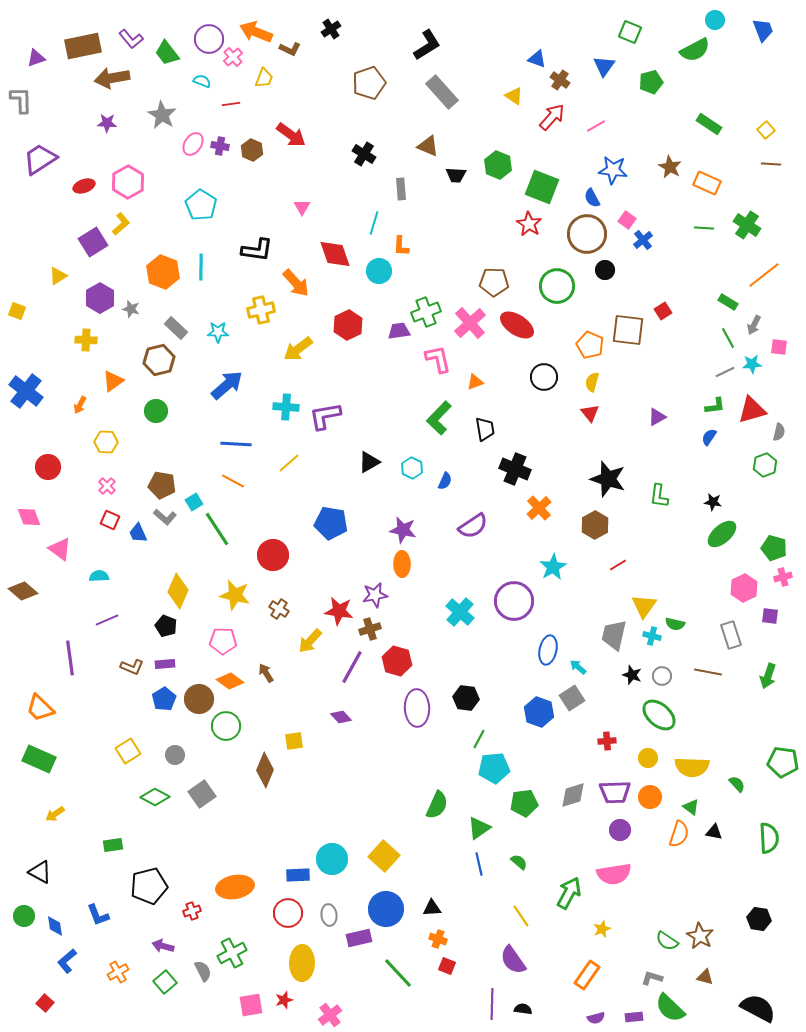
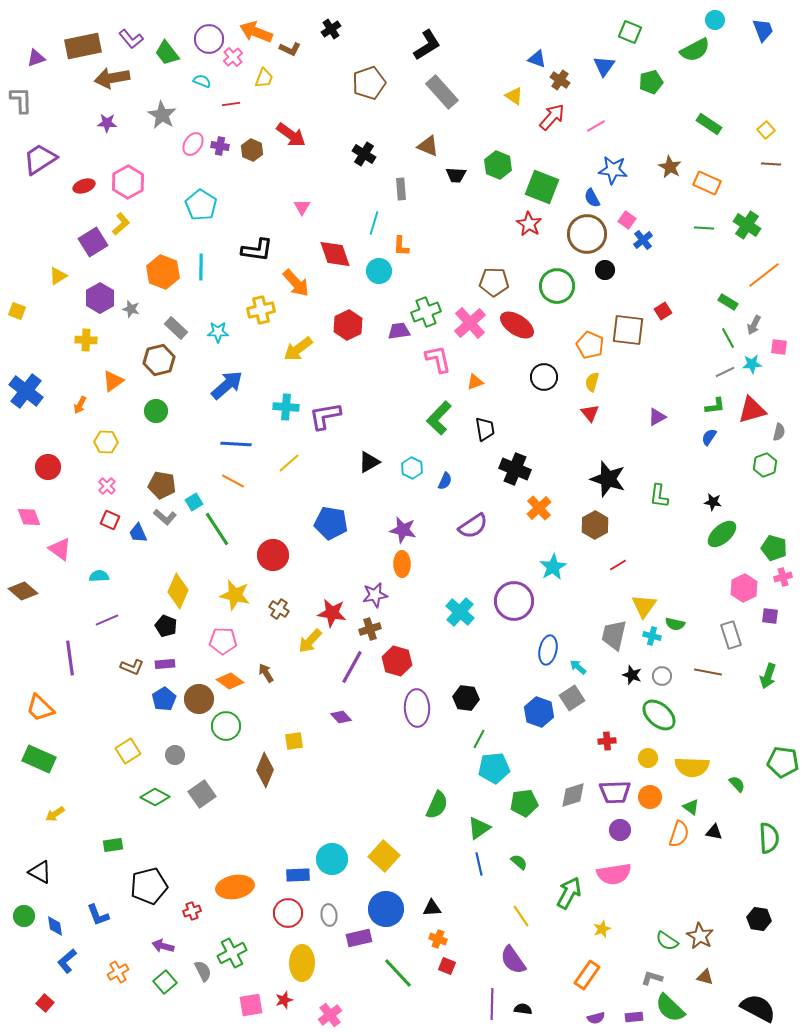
red star at (339, 611): moved 7 px left, 2 px down
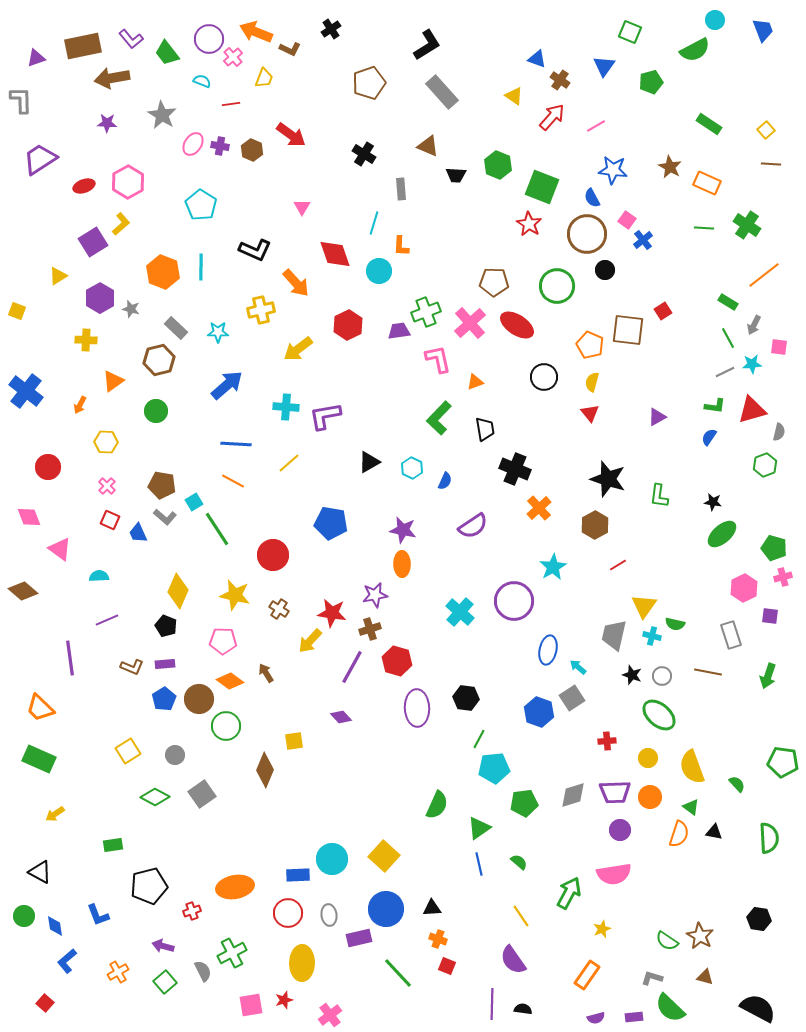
black L-shape at (257, 250): moved 2 px left; rotated 16 degrees clockwise
green L-shape at (715, 406): rotated 15 degrees clockwise
yellow semicircle at (692, 767): rotated 68 degrees clockwise
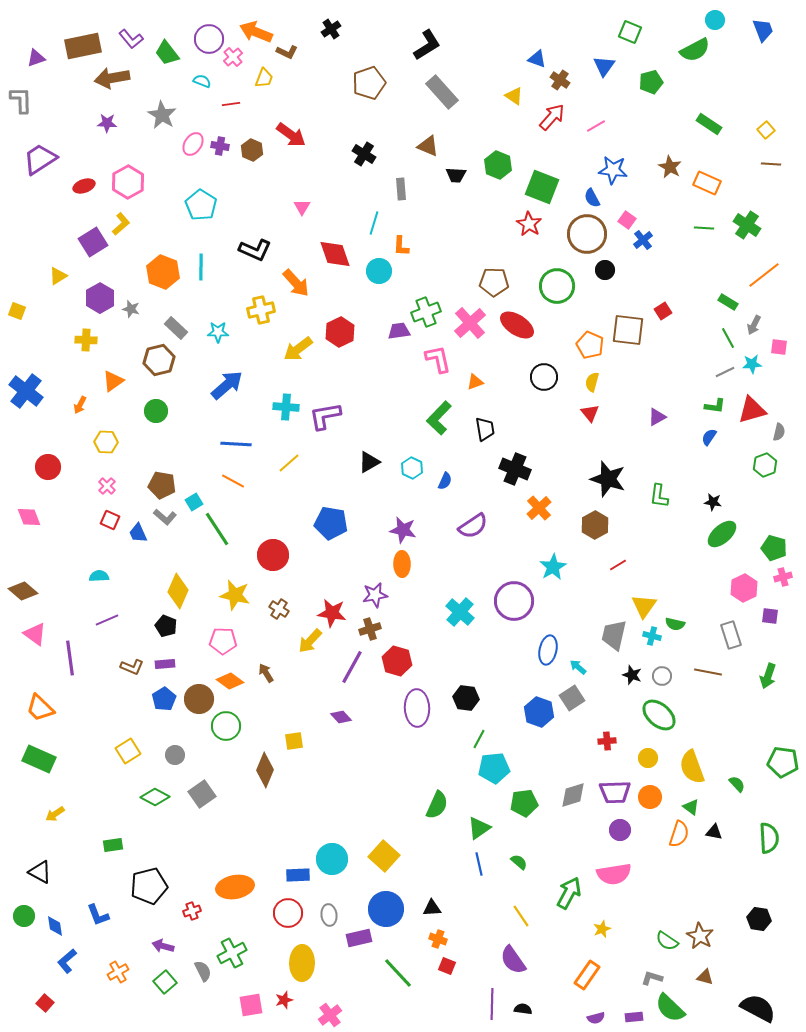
brown L-shape at (290, 49): moved 3 px left, 3 px down
red hexagon at (348, 325): moved 8 px left, 7 px down
pink triangle at (60, 549): moved 25 px left, 85 px down
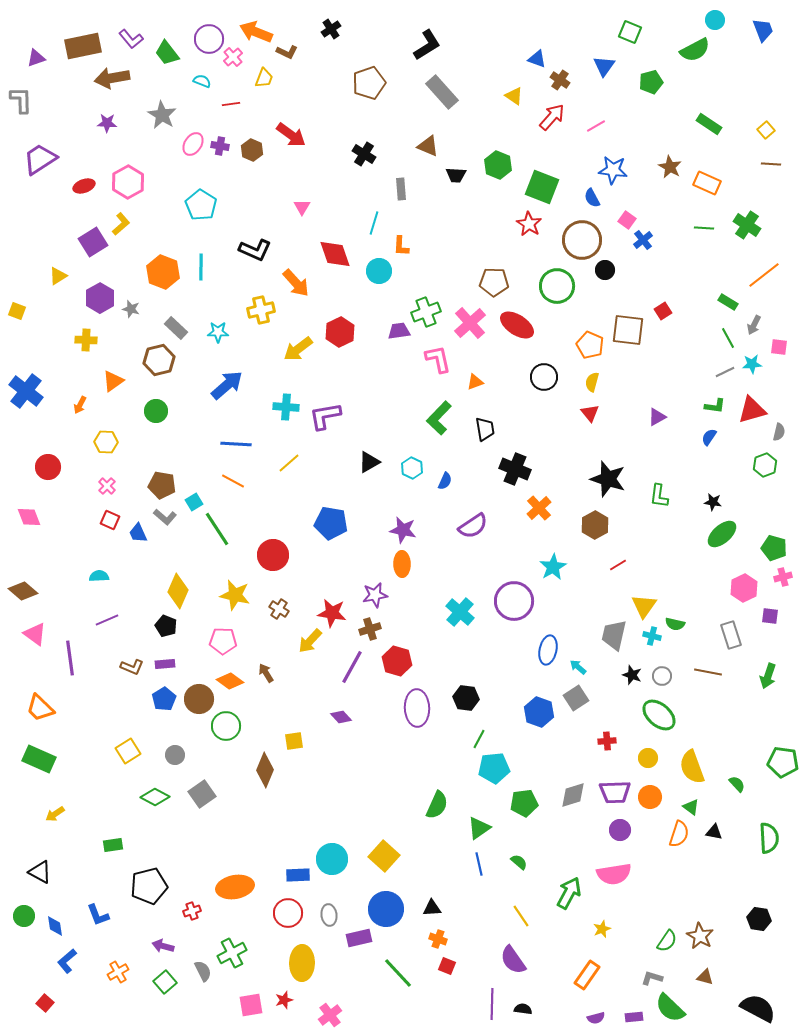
brown circle at (587, 234): moved 5 px left, 6 px down
gray square at (572, 698): moved 4 px right
green semicircle at (667, 941): rotated 90 degrees counterclockwise
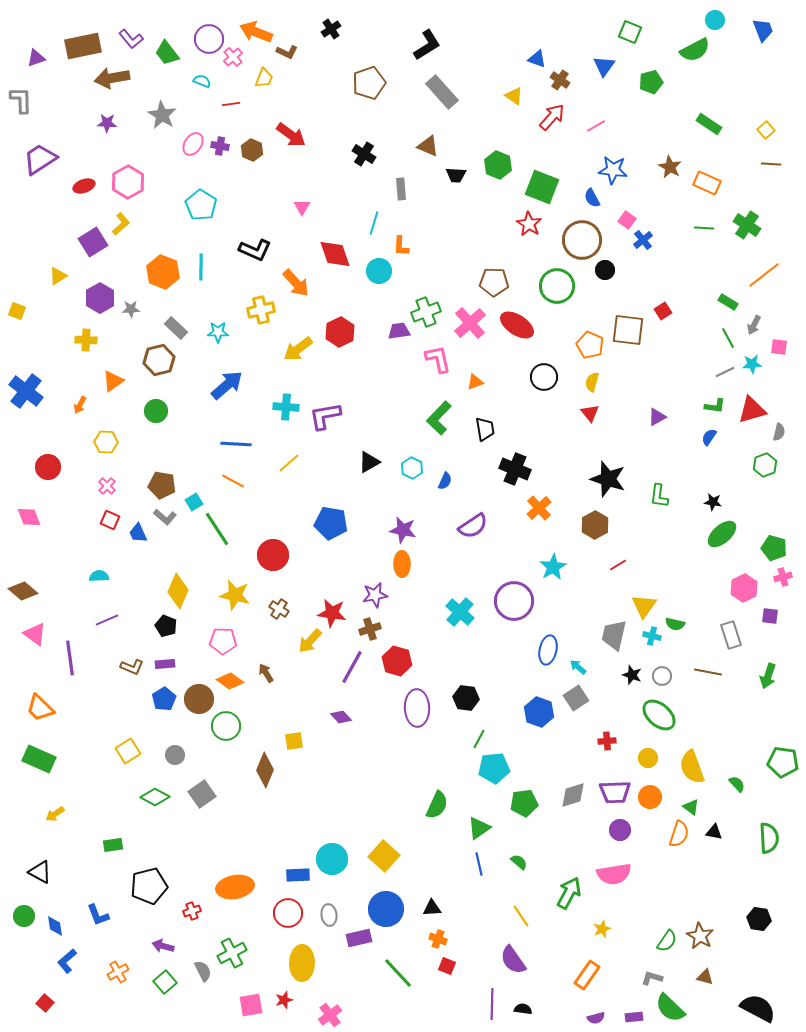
gray star at (131, 309): rotated 18 degrees counterclockwise
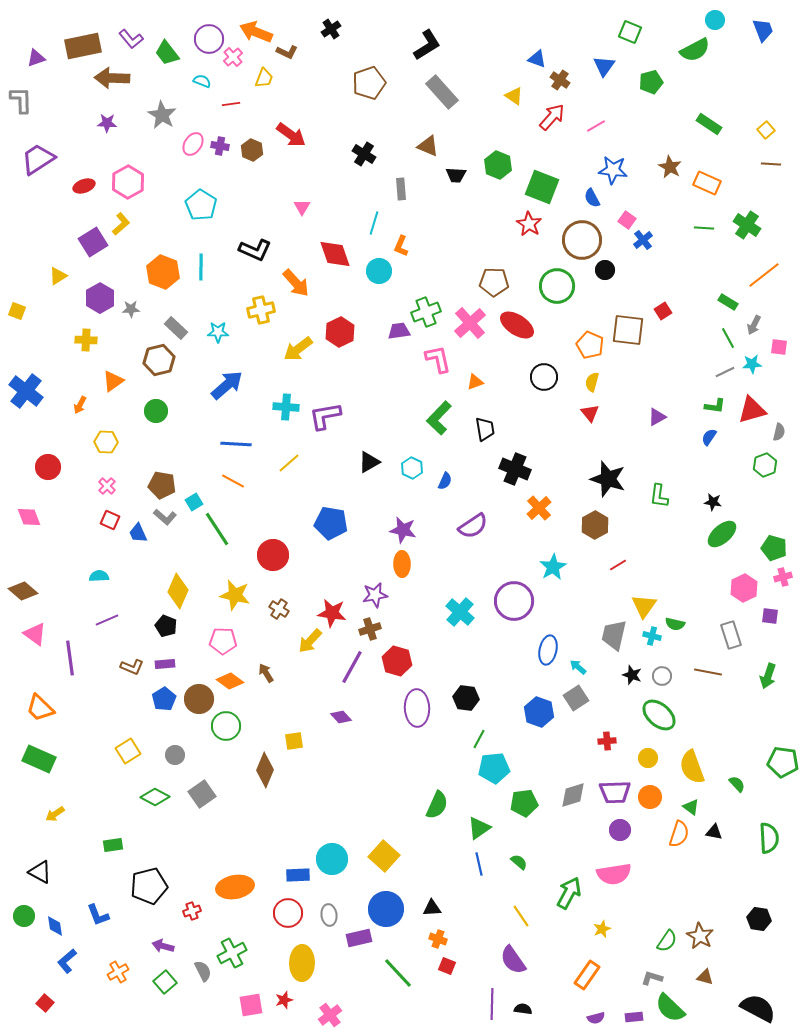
brown arrow at (112, 78): rotated 12 degrees clockwise
purple trapezoid at (40, 159): moved 2 px left
orange L-shape at (401, 246): rotated 20 degrees clockwise
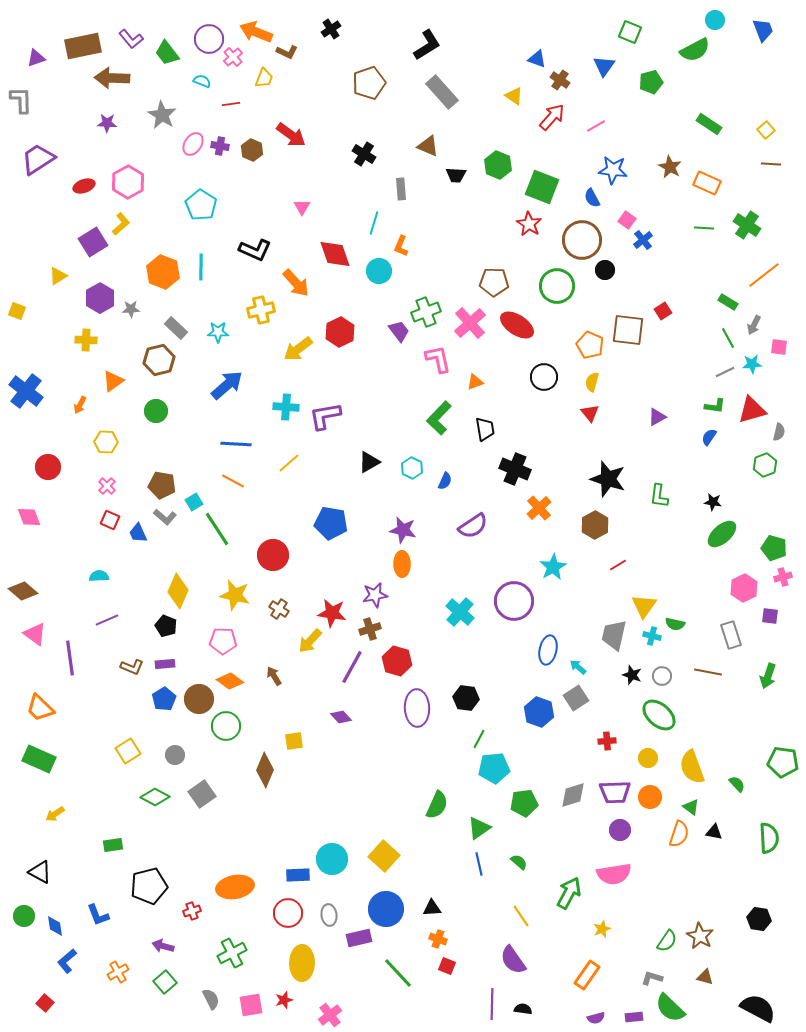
purple trapezoid at (399, 331): rotated 60 degrees clockwise
brown arrow at (266, 673): moved 8 px right, 3 px down
gray semicircle at (203, 971): moved 8 px right, 28 px down
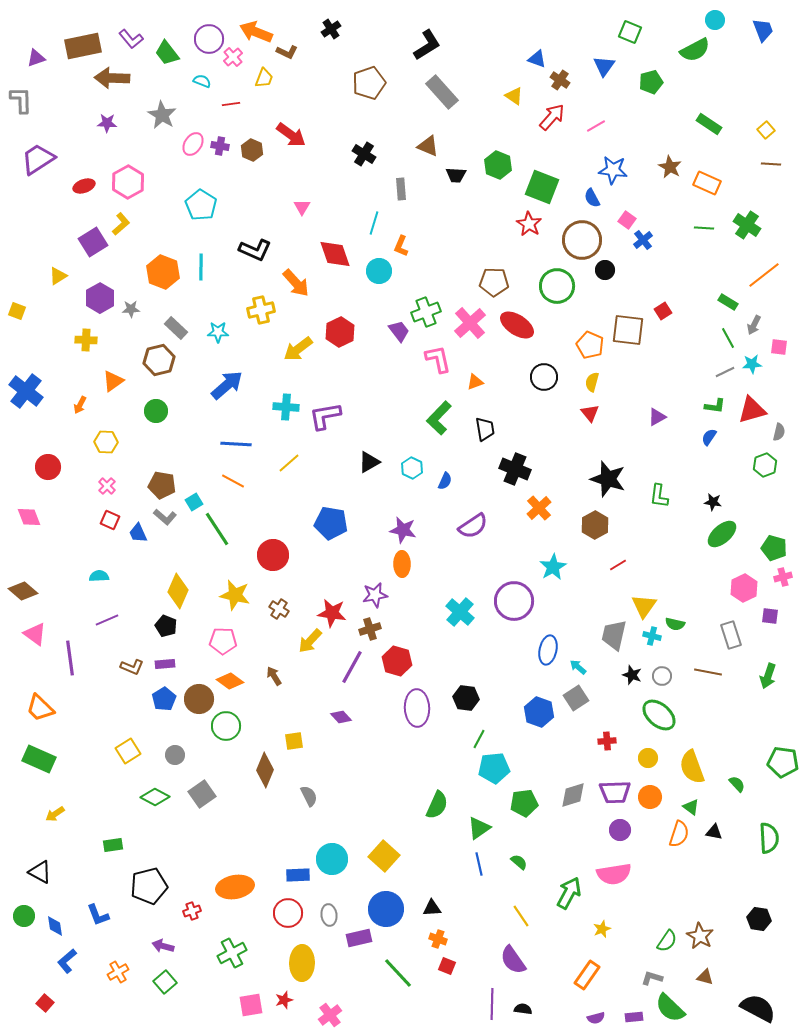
gray semicircle at (211, 999): moved 98 px right, 203 px up
